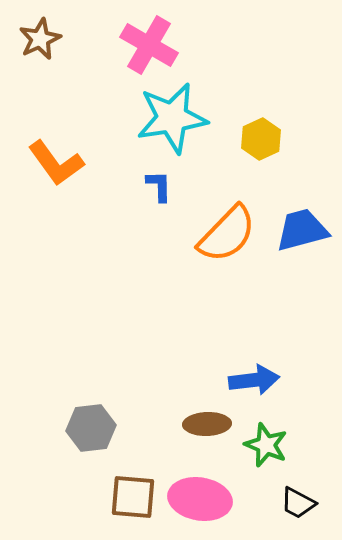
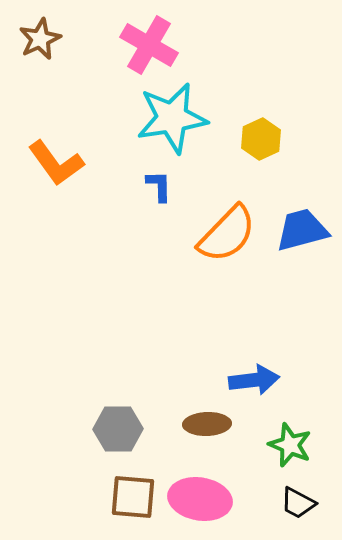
gray hexagon: moved 27 px right, 1 px down; rotated 6 degrees clockwise
green star: moved 24 px right
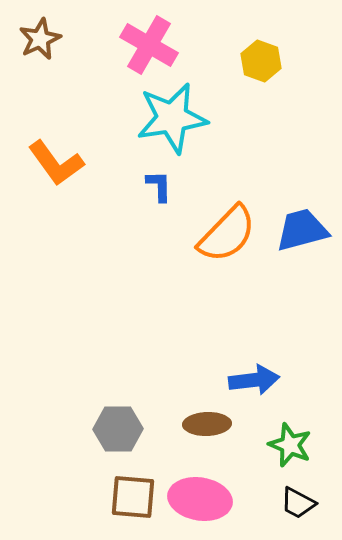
yellow hexagon: moved 78 px up; rotated 15 degrees counterclockwise
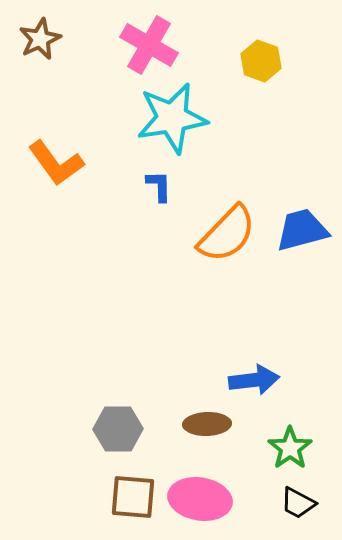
green star: moved 3 px down; rotated 15 degrees clockwise
